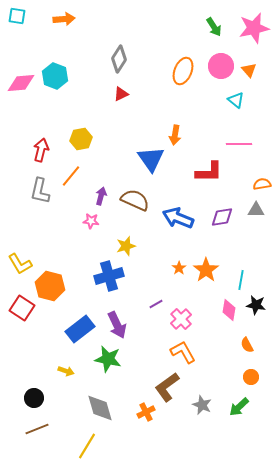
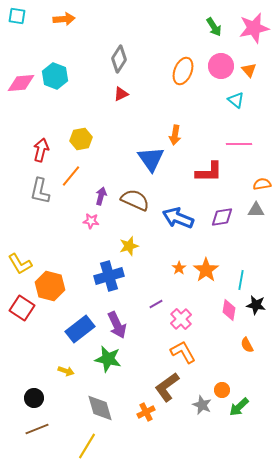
yellow star at (126, 246): moved 3 px right
orange circle at (251, 377): moved 29 px left, 13 px down
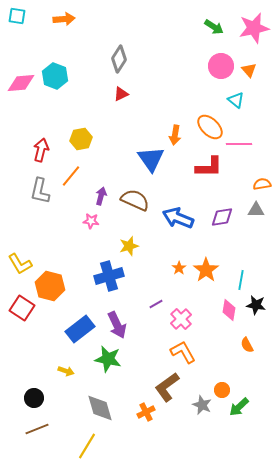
green arrow at (214, 27): rotated 24 degrees counterclockwise
orange ellipse at (183, 71): moved 27 px right, 56 px down; rotated 68 degrees counterclockwise
red L-shape at (209, 172): moved 5 px up
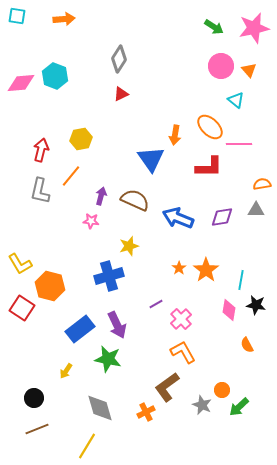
yellow arrow at (66, 371): rotated 105 degrees clockwise
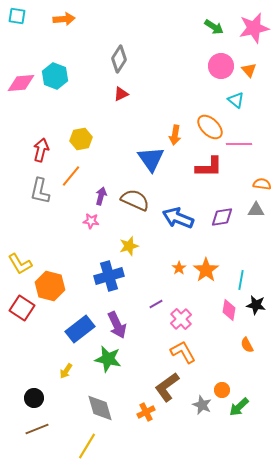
orange semicircle at (262, 184): rotated 18 degrees clockwise
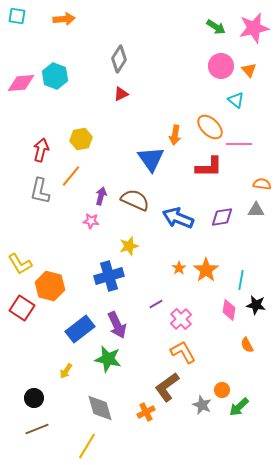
green arrow at (214, 27): moved 2 px right
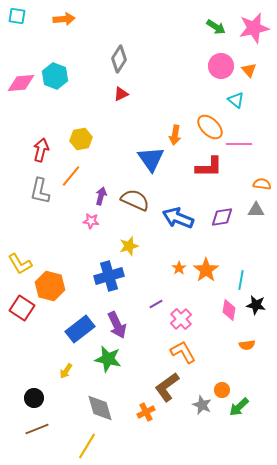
orange semicircle at (247, 345): rotated 70 degrees counterclockwise
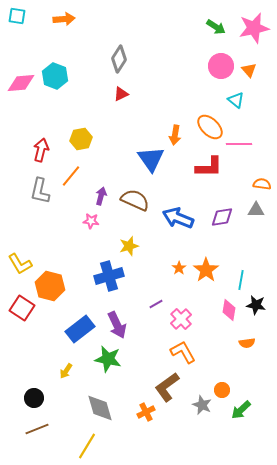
orange semicircle at (247, 345): moved 2 px up
green arrow at (239, 407): moved 2 px right, 3 px down
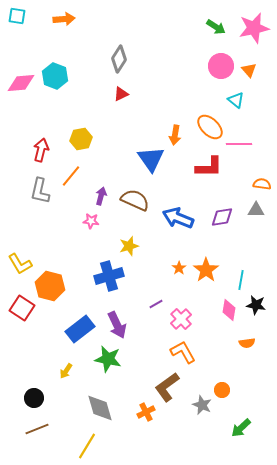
green arrow at (241, 410): moved 18 px down
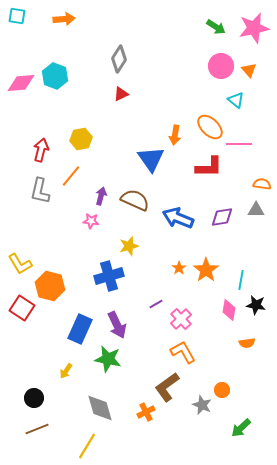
blue rectangle at (80, 329): rotated 28 degrees counterclockwise
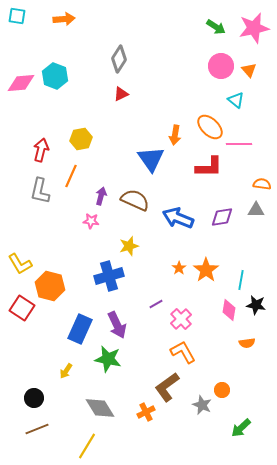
orange line at (71, 176): rotated 15 degrees counterclockwise
gray diamond at (100, 408): rotated 16 degrees counterclockwise
